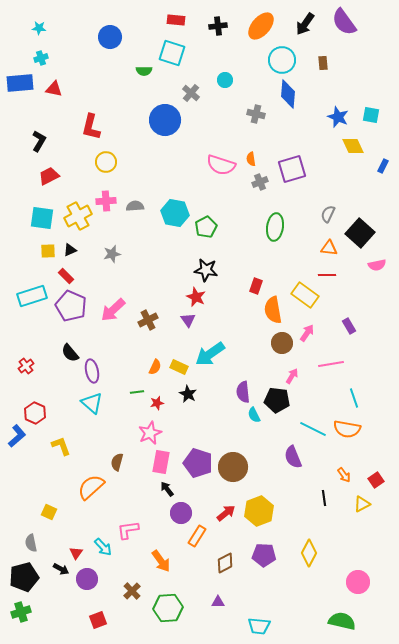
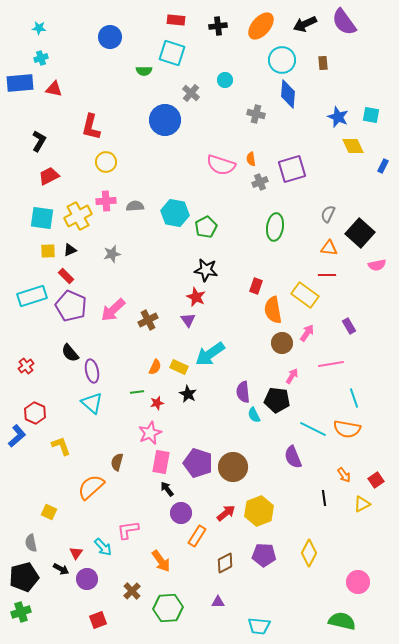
black arrow at (305, 24): rotated 30 degrees clockwise
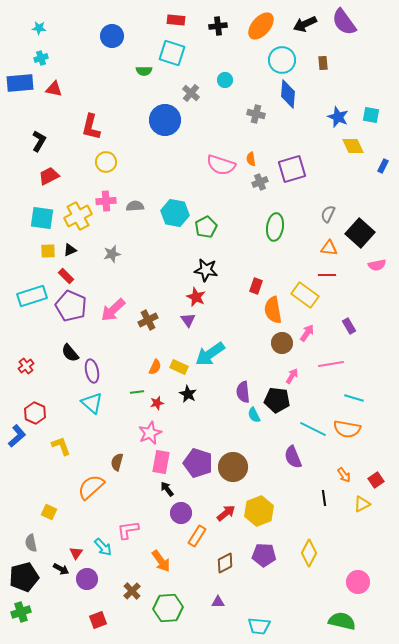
blue circle at (110, 37): moved 2 px right, 1 px up
cyan line at (354, 398): rotated 54 degrees counterclockwise
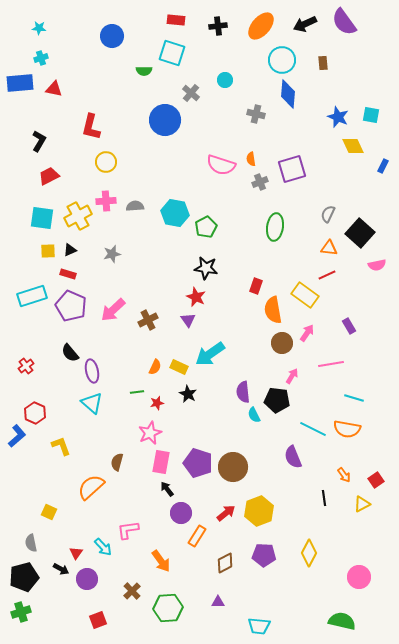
black star at (206, 270): moved 2 px up
red line at (327, 275): rotated 24 degrees counterclockwise
red rectangle at (66, 276): moved 2 px right, 2 px up; rotated 28 degrees counterclockwise
pink circle at (358, 582): moved 1 px right, 5 px up
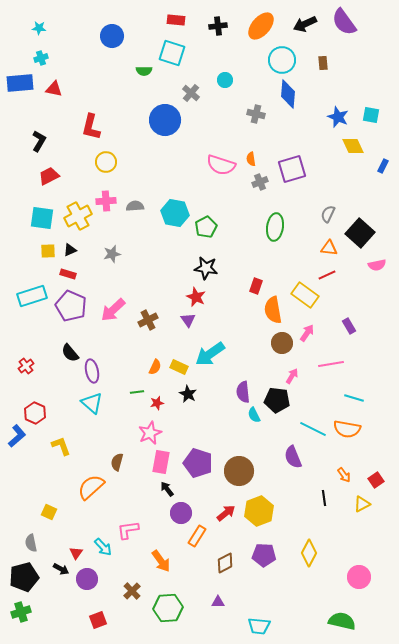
brown circle at (233, 467): moved 6 px right, 4 px down
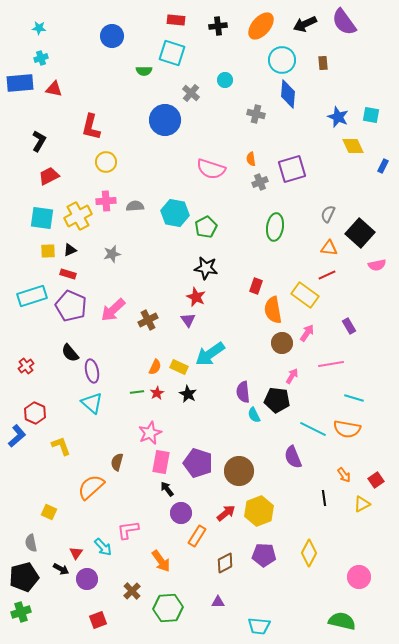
pink semicircle at (221, 165): moved 10 px left, 4 px down
red star at (157, 403): moved 10 px up; rotated 16 degrees counterclockwise
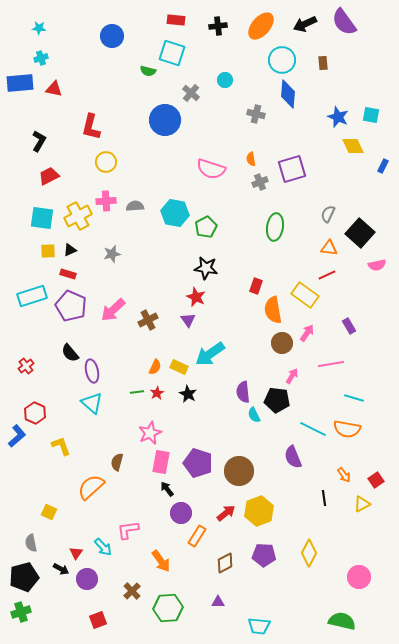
green semicircle at (144, 71): moved 4 px right; rotated 14 degrees clockwise
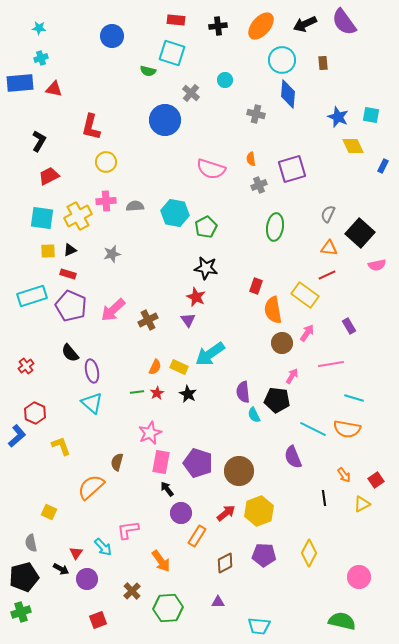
gray cross at (260, 182): moved 1 px left, 3 px down
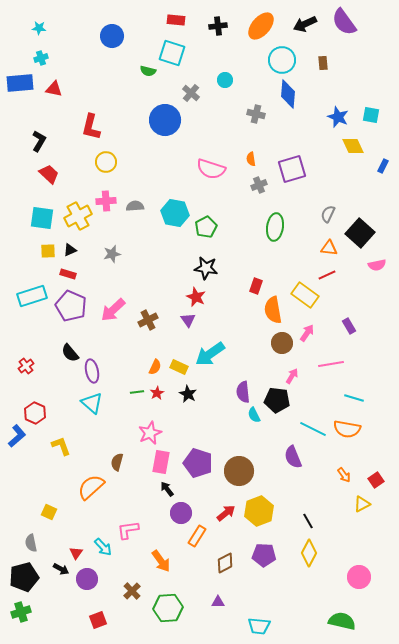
red trapezoid at (49, 176): moved 2 px up; rotated 70 degrees clockwise
black line at (324, 498): moved 16 px left, 23 px down; rotated 21 degrees counterclockwise
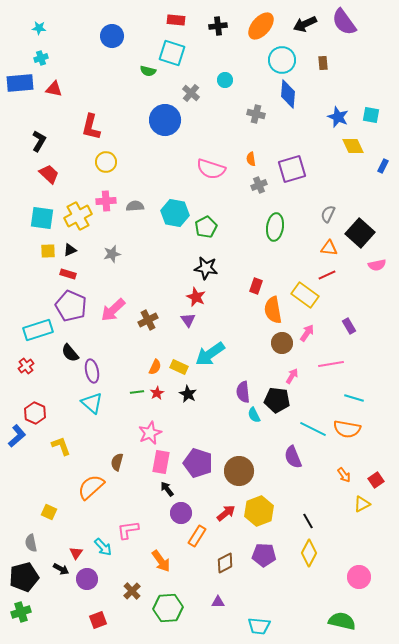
cyan rectangle at (32, 296): moved 6 px right, 34 px down
